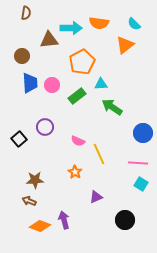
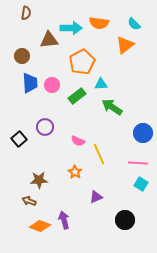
brown star: moved 4 px right
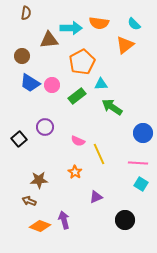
blue trapezoid: rotated 125 degrees clockwise
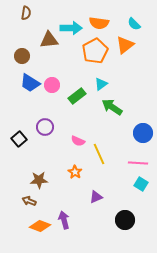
orange pentagon: moved 13 px right, 11 px up
cyan triangle: rotated 32 degrees counterclockwise
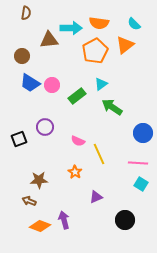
black square: rotated 21 degrees clockwise
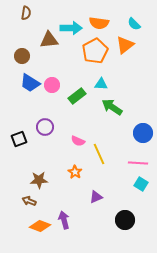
cyan triangle: rotated 40 degrees clockwise
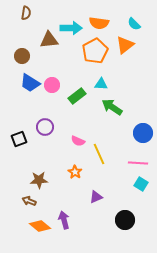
orange diamond: rotated 20 degrees clockwise
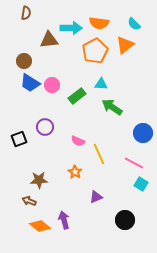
brown circle: moved 2 px right, 5 px down
pink line: moved 4 px left; rotated 24 degrees clockwise
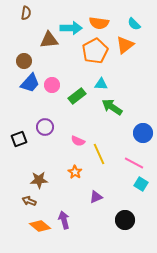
blue trapezoid: rotated 80 degrees counterclockwise
